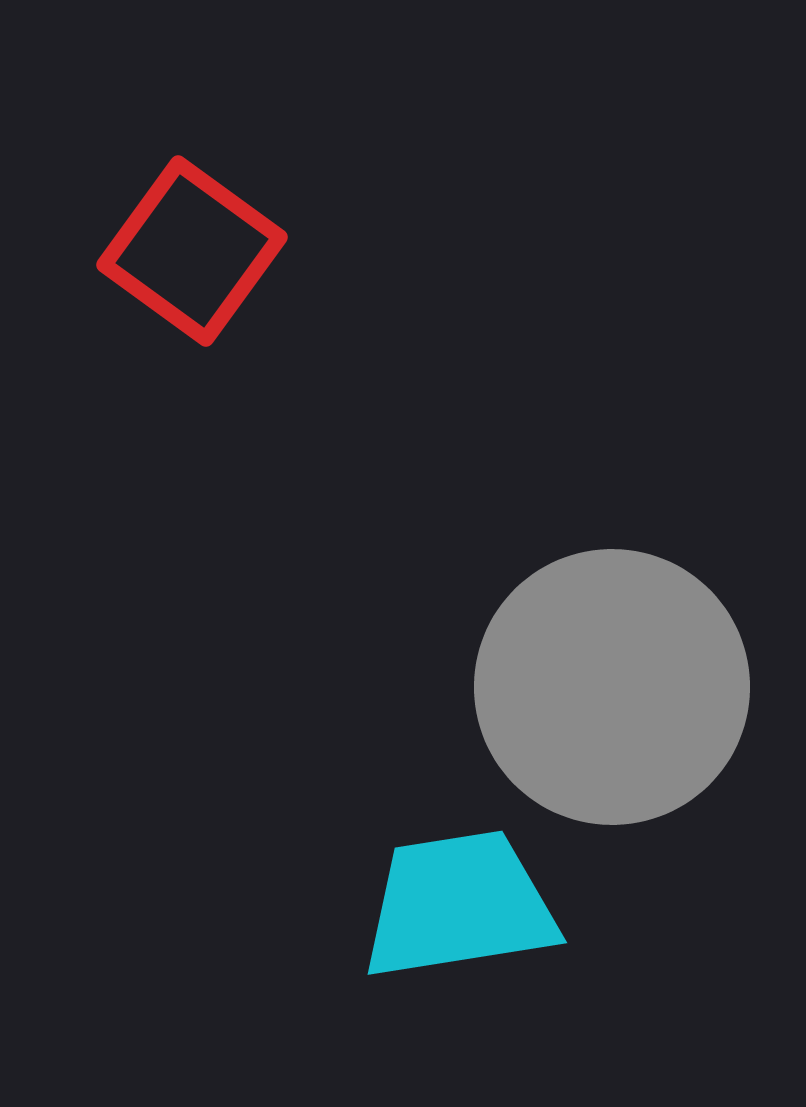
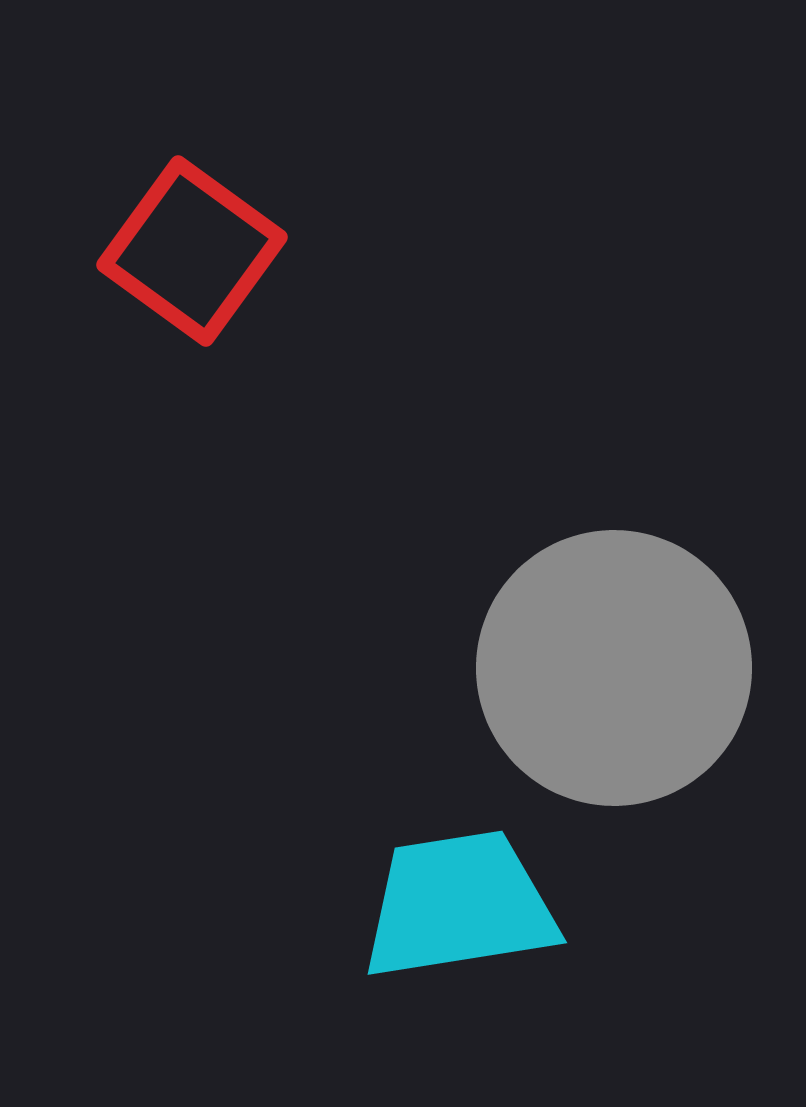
gray circle: moved 2 px right, 19 px up
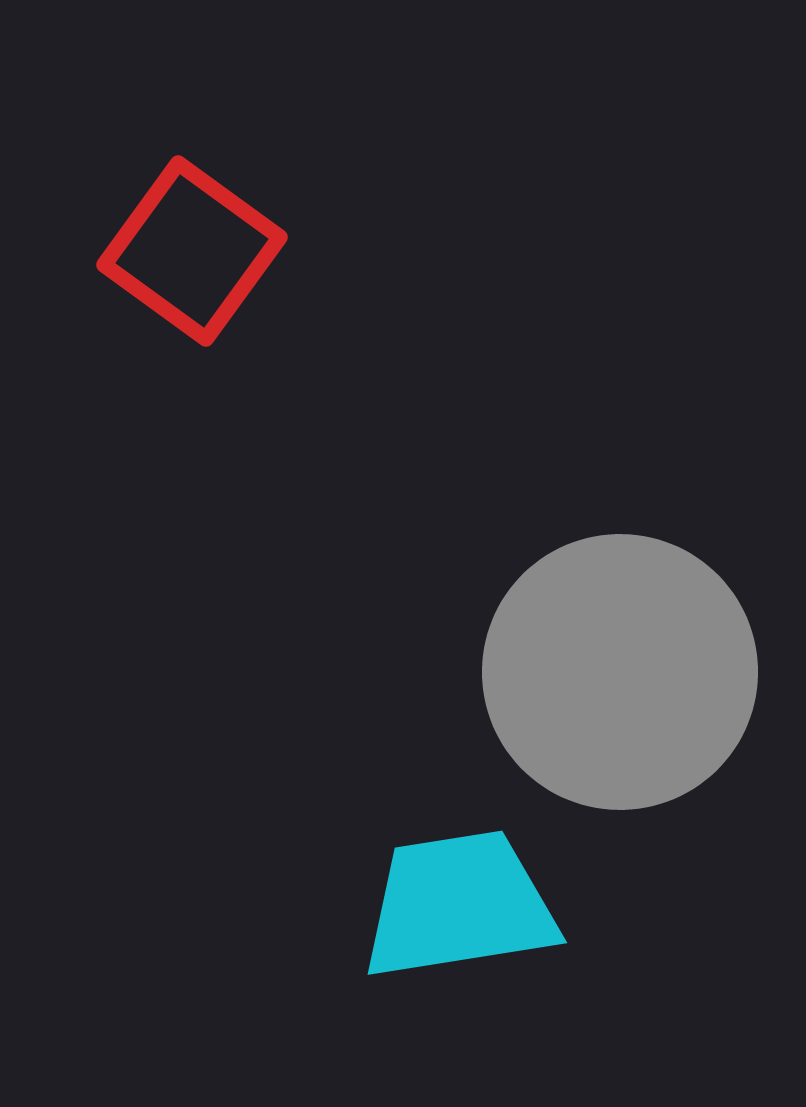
gray circle: moved 6 px right, 4 px down
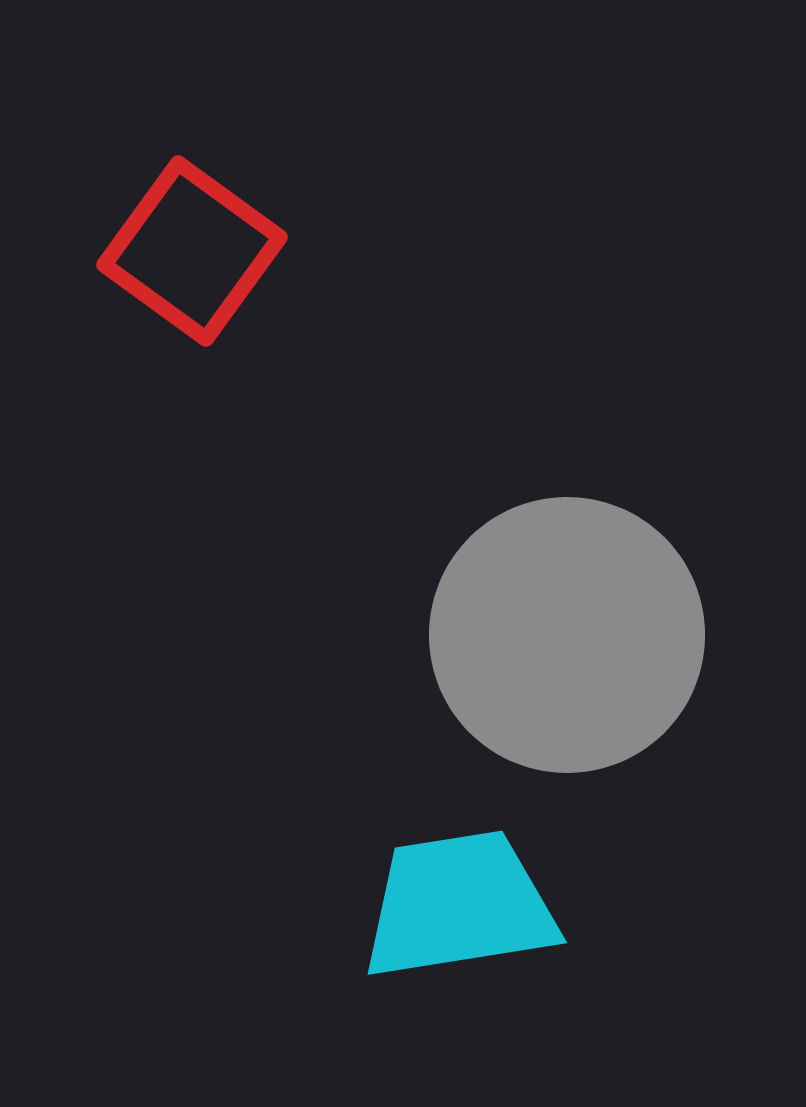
gray circle: moved 53 px left, 37 px up
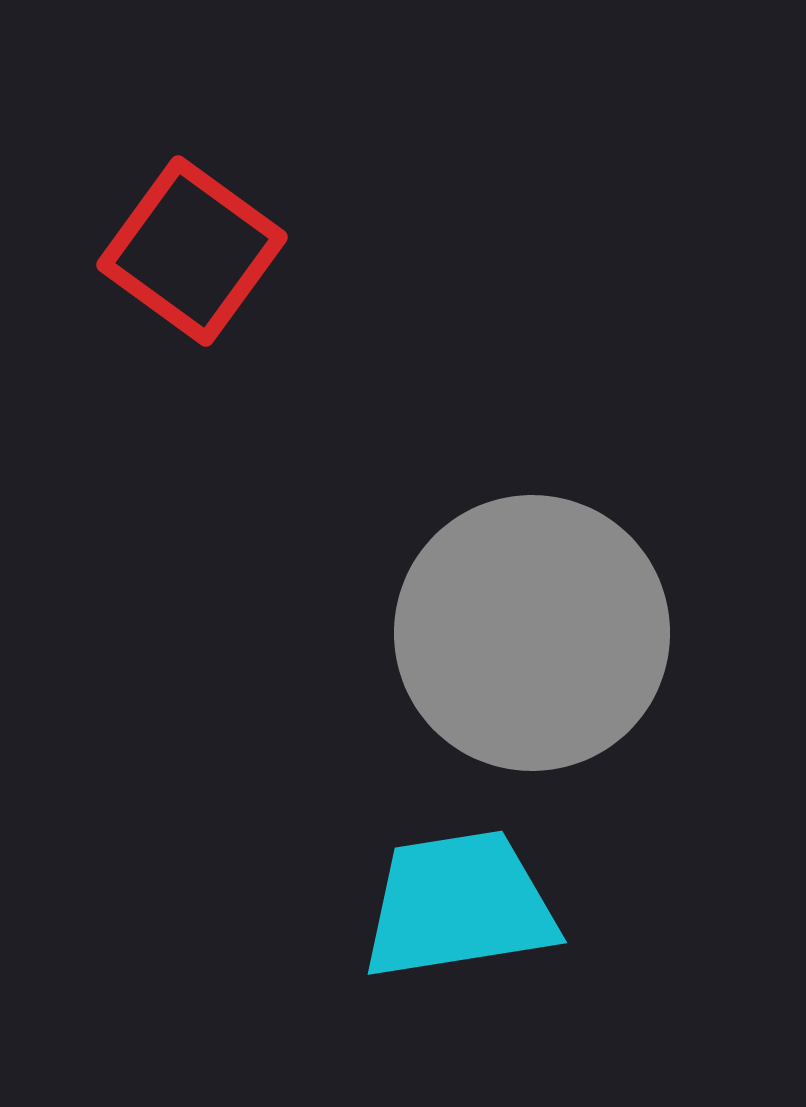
gray circle: moved 35 px left, 2 px up
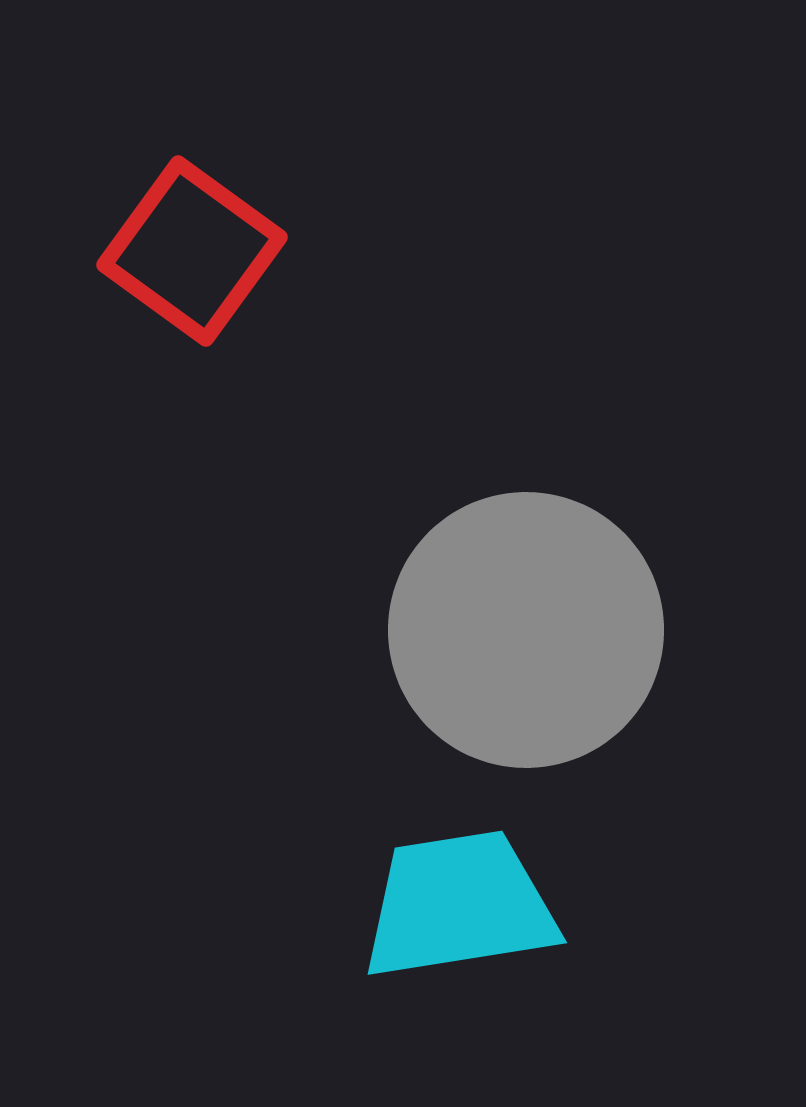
gray circle: moved 6 px left, 3 px up
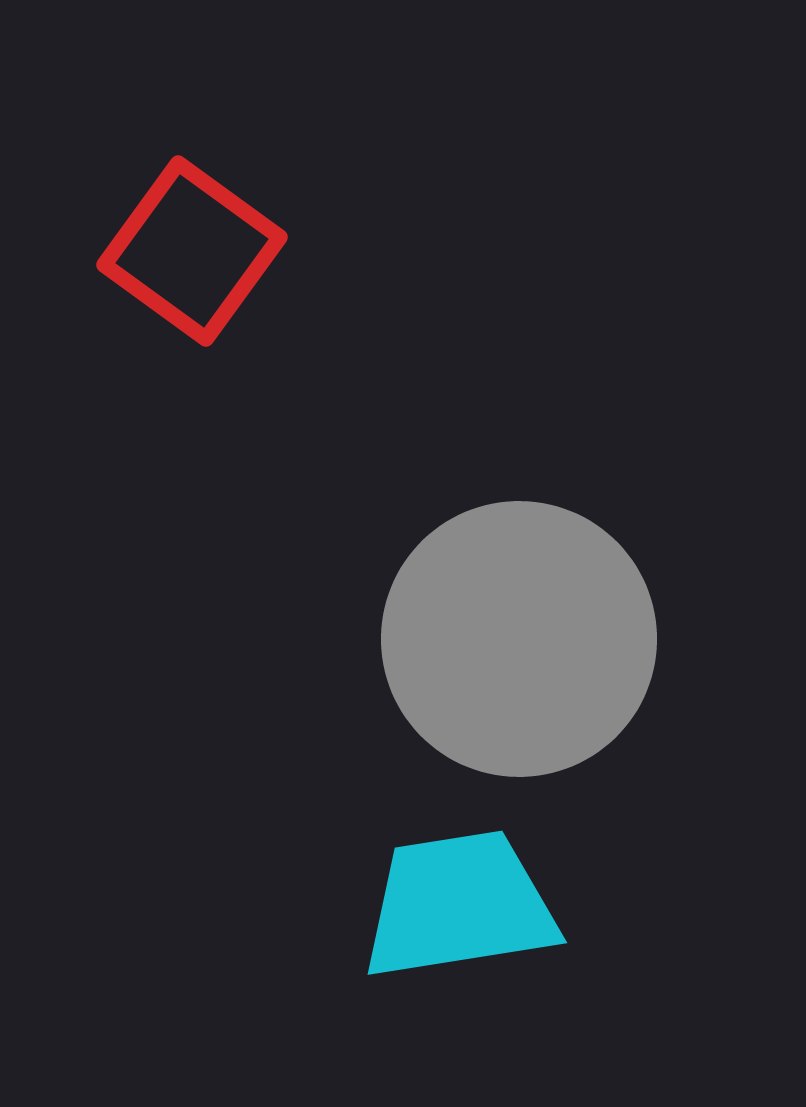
gray circle: moved 7 px left, 9 px down
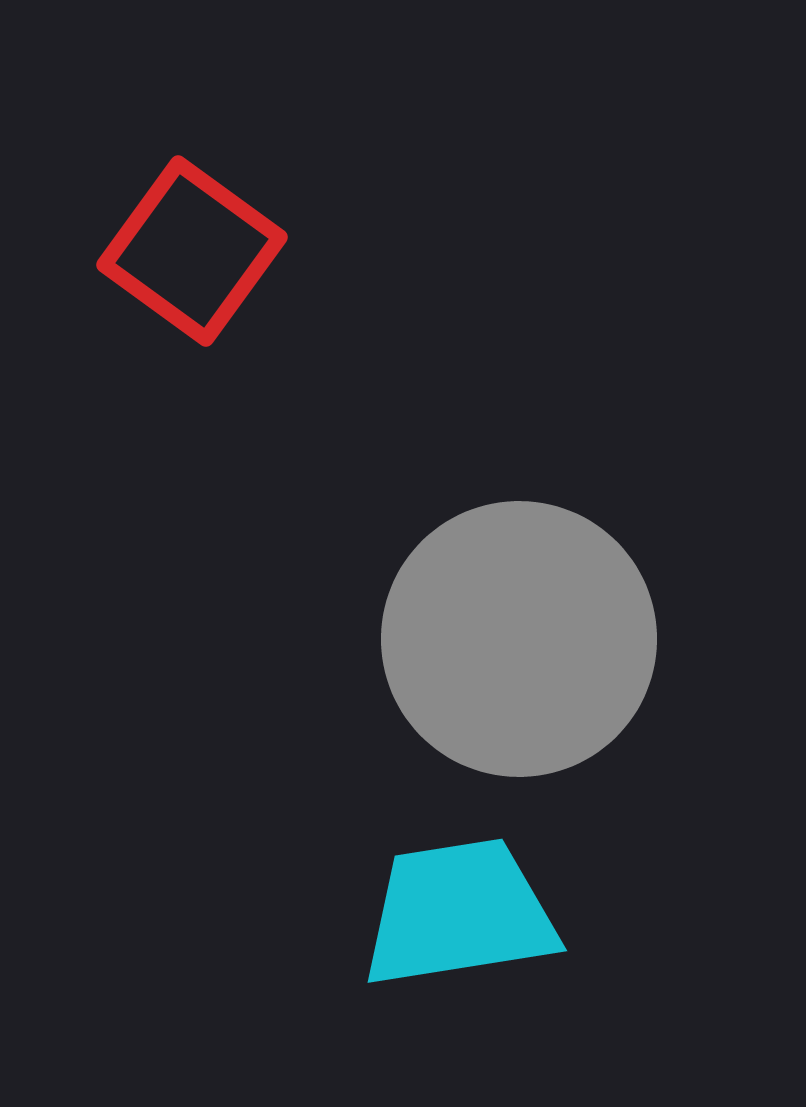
cyan trapezoid: moved 8 px down
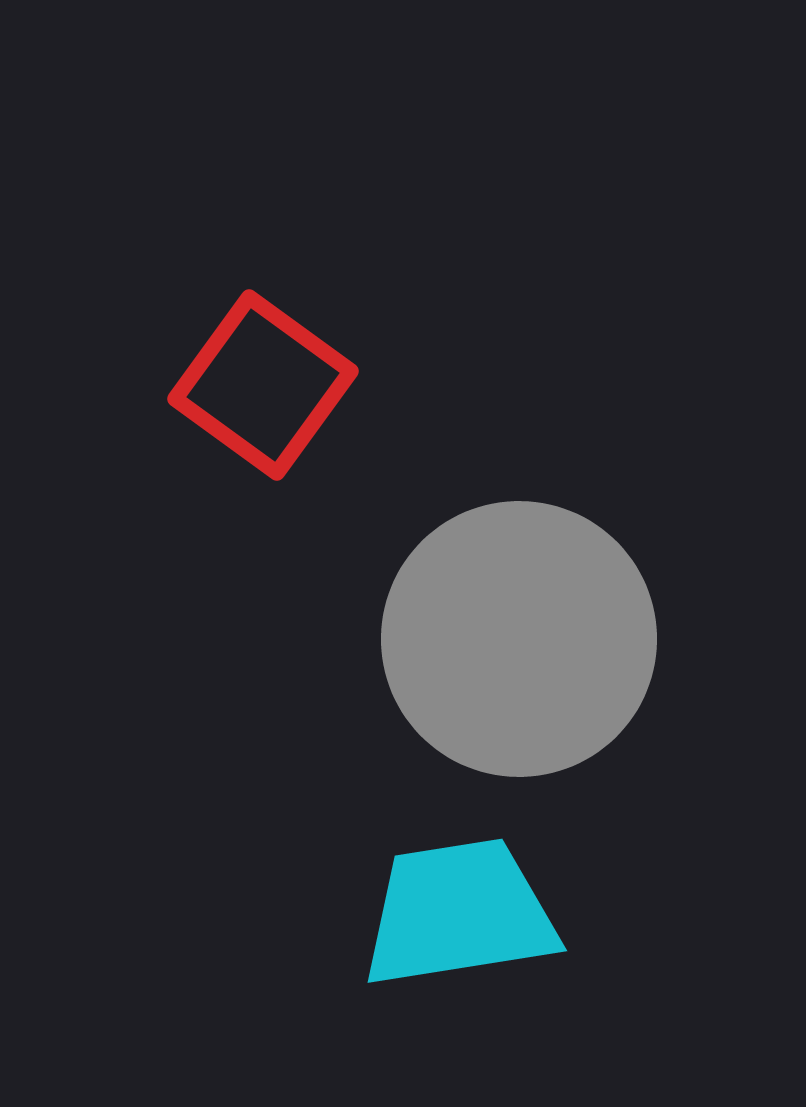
red square: moved 71 px right, 134 px down
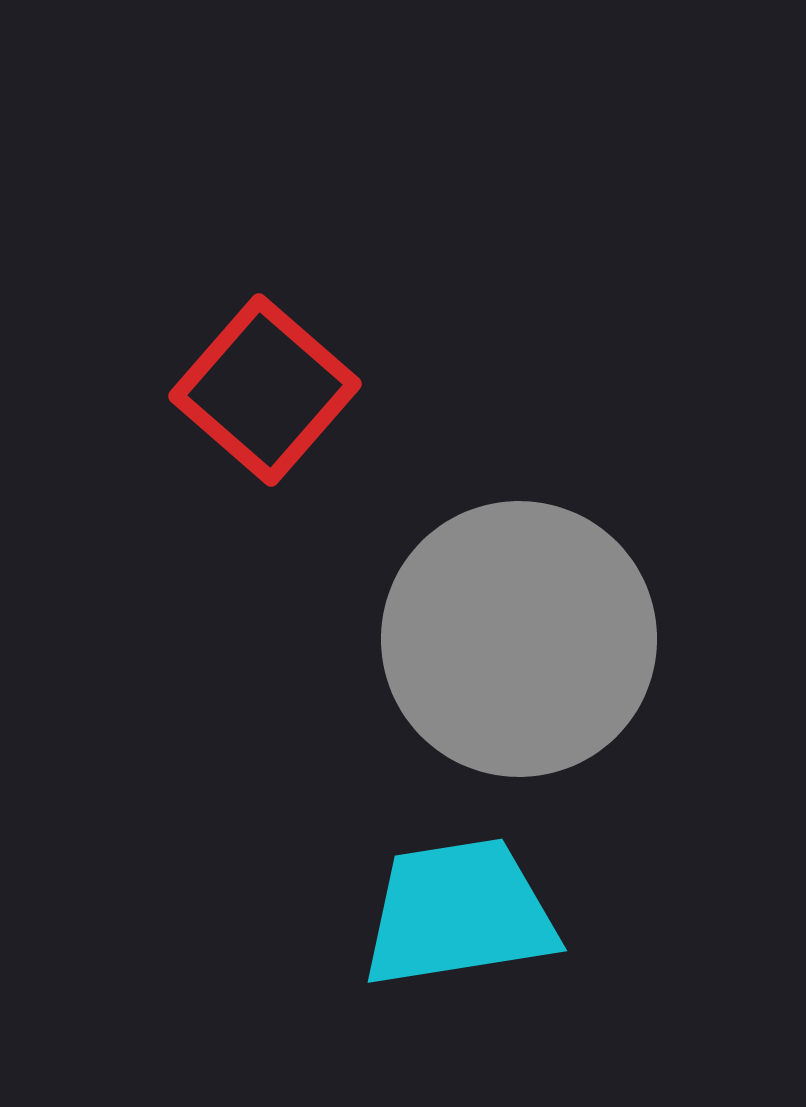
red square: moved 2 px right, 5 px down; rotated 5 degrees clockwise
